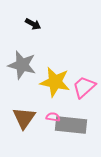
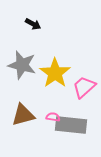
yellow star: moved 9 px up; rotated 24 degrees clockwise
brown triangle: moved 1 px left, 3 px up; rotated 40 degrees clockwise
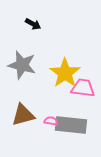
yellow star: moved 10 px right
pink trapezoid: moved 1 px left, 1 px down; rotated 50 degrees clockwise
pink semicircle: moved 2 px left, 4 px down
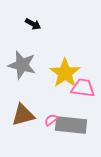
pink semicircle: moved 1 px up; rotated 48 degrees counterclockwise
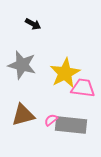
yellow star: rotated 8 degrees clockwise
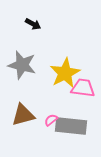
gray rectangle: moved 1 px down
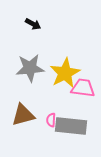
gray star: moved 8 px right, 3 px down; rotated 20 degrees counterclockwise
pink semicircle: rotated 48 degrees counterclockwise
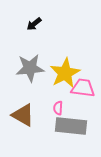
black arrow: moved 1 px right; rotated 112 degrees clockwise
brown triangle: rotated 45 degrees clockwise
pink semicircle: moved 7 px right, 12 px up
